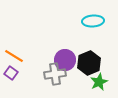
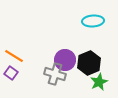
gray cross: rotated 25 degrees clockwise
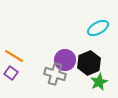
cyan ellipse: moved 5 px right, 7 px down; rotated 25 degrees counterclockwise
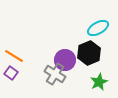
black hexagon: moved 10 px up
gray cross: rotated 15 degrees clockwise
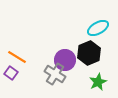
orange line: moved 3 px right, 1 px down
green star: moved 1 px left
